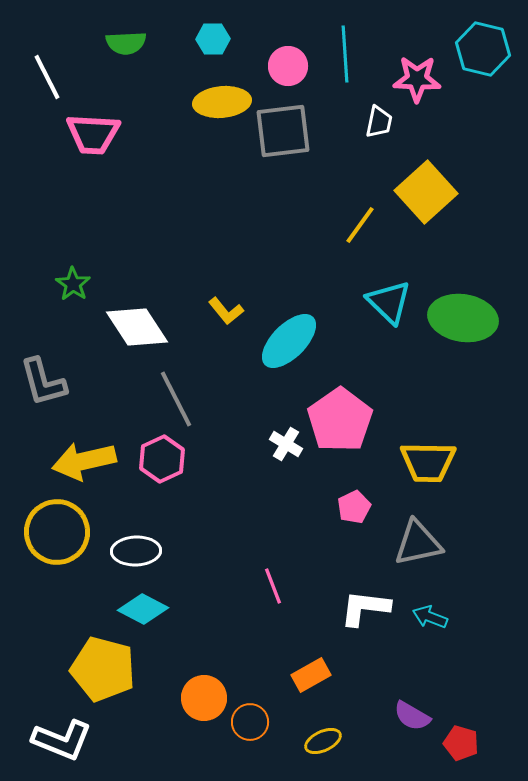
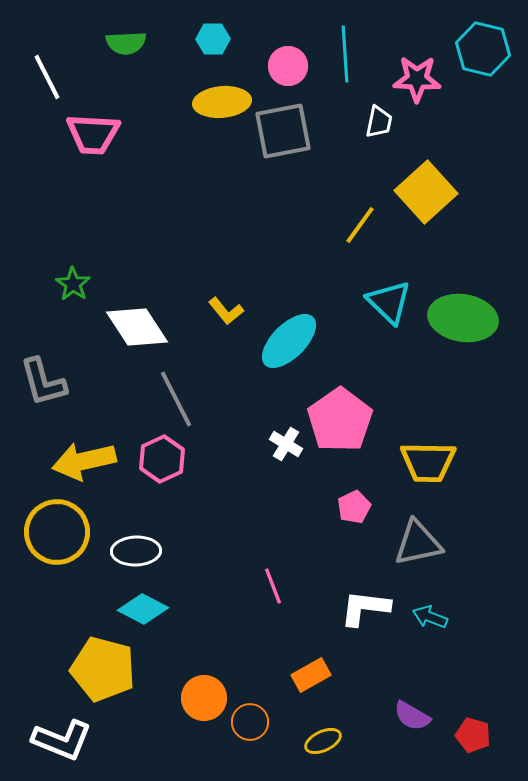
gray square at (283, 131): rotated 4 degrees counterclockwise
red pentagon at (461, 743): moved 12 px right, 8 px up
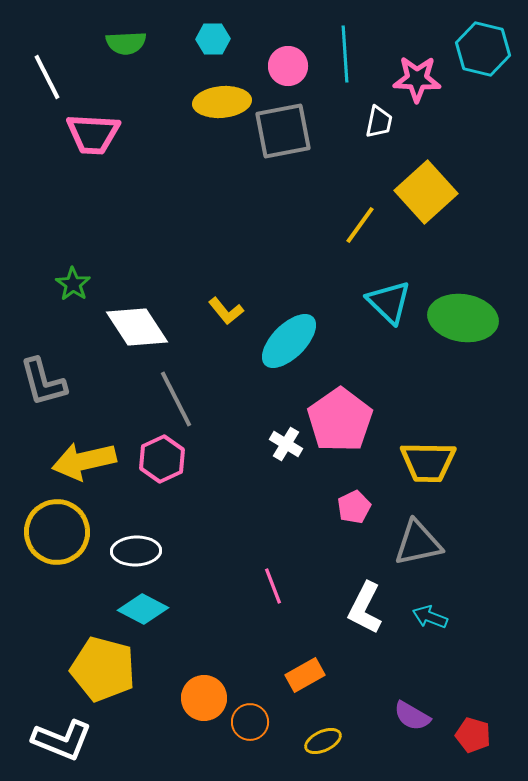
white L-shape at (365, 608): rotated 70 degrees counterclockwise
orange rectangle at (311, 675): moved 6 px left
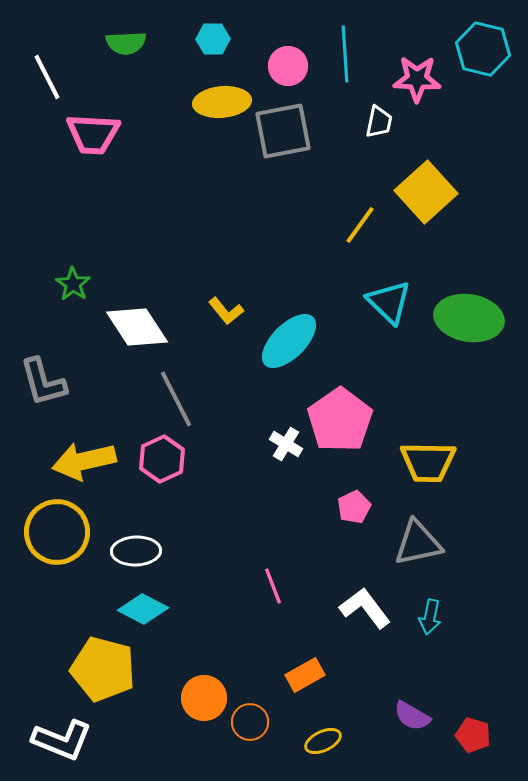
green ellipse at (463, 318): moved 6 px right
white L-shape at (365, 608): rotated 116 degrees clockwise
cyan arrow at (430, 617): rotated 100 degrees counterclockwise
